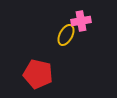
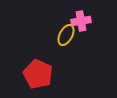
red pentagon: rotated 12 degrees clockwise
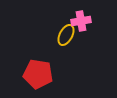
red pentagon: rotated 16 degrees counterclockwise
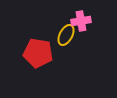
red pentagon: moved 21 px up
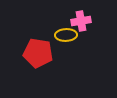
yellow ellipse: rotated 60 degrees clockwise
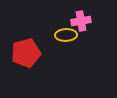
red pentagon: moved 12 px left; rotated 24 degrees counterclockwise
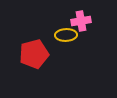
red pentagon: moved 8 px right, 1 px down
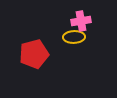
yellow ellipse: moved 8 px right, 2 px down
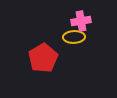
red pentagon: moved 9 px right, 4 px down; rotated 16 degrees counterclockwise
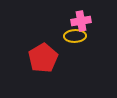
yellow ellipse: moved 1 px right, 1 px up
